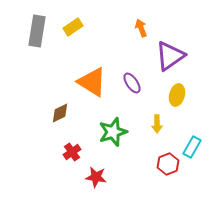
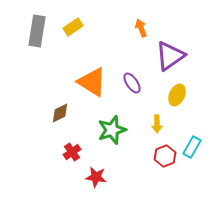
yellow ellipse: rotated 10 degrees clockwise
green star: moved 1 px left, 2 px up
red hexagon: moved 3 px left, 8 px up
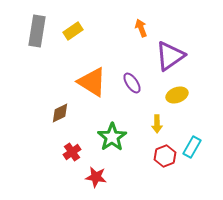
yellow rectangle: moved 4 px down
yellow ellipse: rotated 45 degrees clockwise
green star: moved 7 px down; rotated 16 degrees counterclockwise
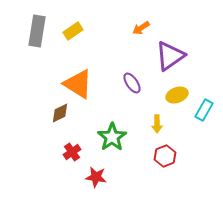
orange arrow: rotated 102 degrees counterclockwise
orange triangle: moved 14 px left, 2 px down
cyan rectangle: moved 12 px right, 37 px up
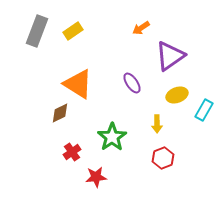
gray rectangle: rotated 12 degrees clockwise
red hexagon: moved 2 px left, 2 px down
red star: rotated 15 degrees counterclockwise
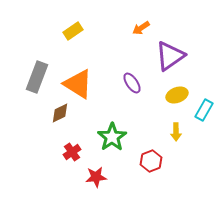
gray rectangle: moved 46 px down
yellow arrow: moved 19 px right, 8 px down
red hexagon: moved 12 px left, 3 px down
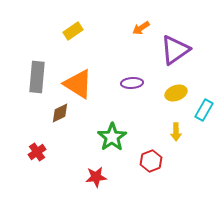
purple triangle: moved 5 px right, 6 px up
gray rectangle: rotated 16 degrees counterclockwise
purple ellipse: rotated 60 degrees counterclockwise
yellow ellipse: moved 1 px left, 2 px up
red cross: moved 35 px left
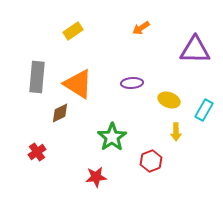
purple triangle: moved 20 px right; rotated 36 degrees clockwise
yellow ellipse: moved 7 px left, 7 px down; rotated 40 degrees clockwise
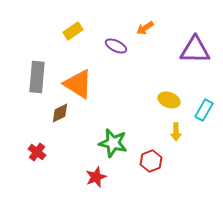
orange arrow: moved 4 px right
purple ellipse: moved 16 px left, 37 px up; rotated 30 degrees clockwise
green star: moved 1 px right, 6 px down; rotated 24 degrees counterclockwise
red cross: rotated 18 degrees counterclockwise
red star: rotated 15 degrees counterclockwise
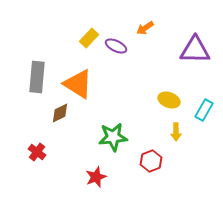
yellow rectangle: moved 16 px right, 7 px down; rotated 12 degrees counterclockwise
green star: moved 6 px up; rotated 20 degrees counterclockwise
